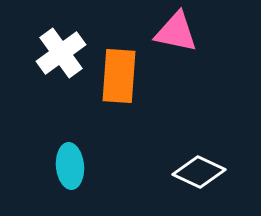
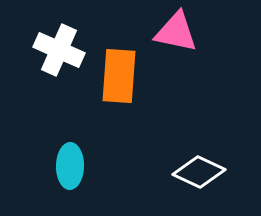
white cross: moved 2 px left, 3 px up; rotated 30 degrees counterclockwise
cyan ellipse: rotated 6 degrees clockwise
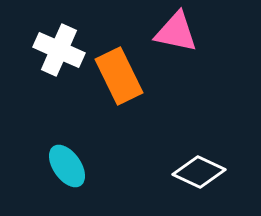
orange rectangle: rotated 30 degrees counterclockwise
cyan ellipse: moved 3 px left; rotated 36 degrees counterclockwise
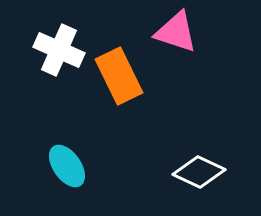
pink triangle: rotated 6 degrees clockwise
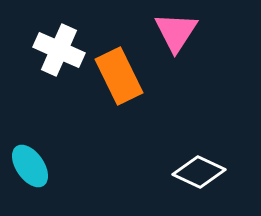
pink triangle: rotated 45 degrees clockwise
cyan ellipse: moved 37 px left
